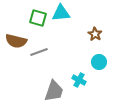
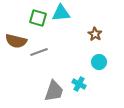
cyan cross: moved 4 px down
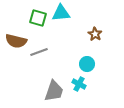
cyan circle: moved 12 px left, 2 px down
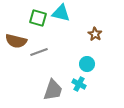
cyan triangle: rotated 18 degrees clockwise
gray trapezoid: moved 1 px left, 1 px up
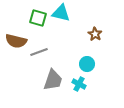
gray trapezoid: moved 10 px up
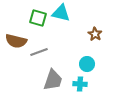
cyan cross: moved 1 px right; rotated 24 degrees counterclockwise
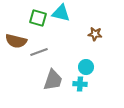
brown star: rotated 24 degrees counterclockwise
cyan circle: moved 1 px left, 3 px down
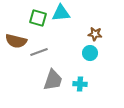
cyan triangle: rotated 18 degrees counterclockwise
cyan circle: moved 4 px right, 14 px up
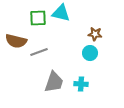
cyan triangle: rotated 18 degrees clockwise
green square: rotated 18 degrees counterclockwise
gray trapezoid: moved 1 px right, 2 px down
cyan cross: moved 1 px right
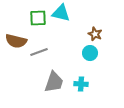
brown star: rotated 16 degrees clockwise
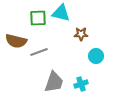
brown star: moved 14 px left; rotated 24 degrees counterclockwise
cyan circle: moved 6 px right, 3 px down
cyan cross: rotated 24 degrees counterclockwise
